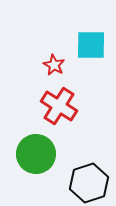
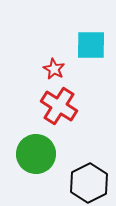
red star: moved 4 px down
black hexagon: rotated 9 degrees counterclockwise
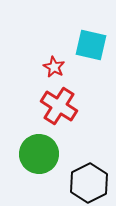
cyan square: rotated 12 degrees clockwise
red star: moved 2 px up
green circle: moved 3 px right
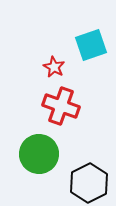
cyan square: rotated 32 degrees counterclockwise
red cross: moved 2 px right; rotated 12 degrees counterclockwise
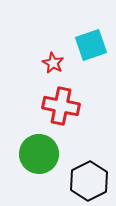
red star: moved 1 px left, 4 px up
red cross: rotated 9 degrees counterclockwise
black hexagon: moved 2 px up
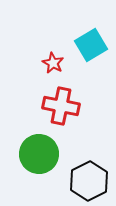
cyan square: rotated 12 degrees counterclockwise
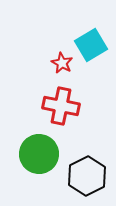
red star: moved 9 px right
black hexagon: moved 2 px left, 5 px up
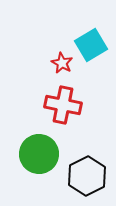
red cross: moved 2 px right, 1 px up
